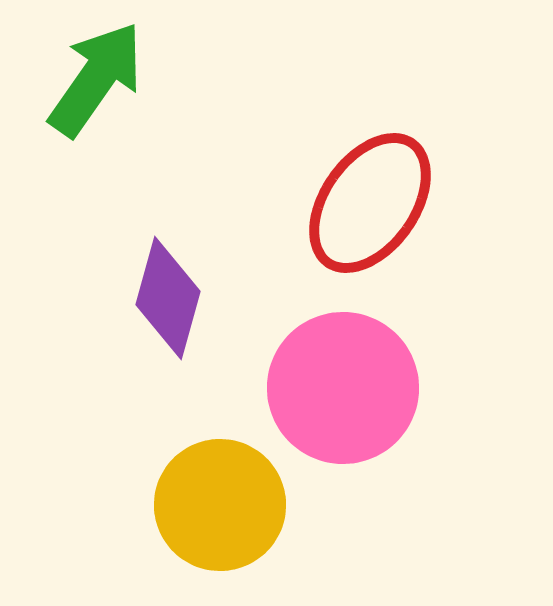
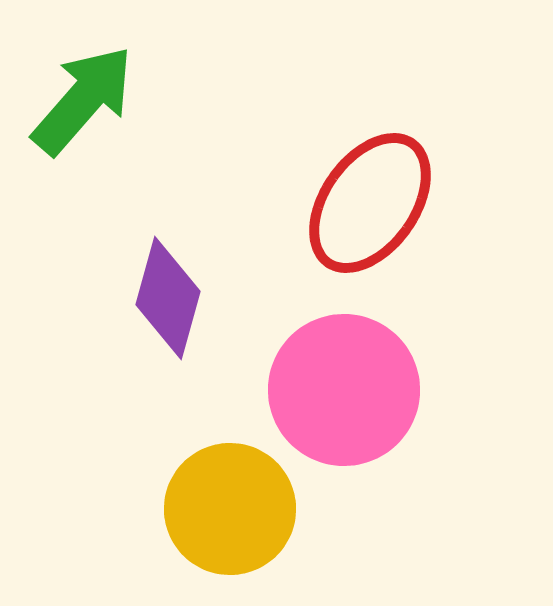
green arrow: moved 13 px left, 21 px down; rotated 6 degrees clockwise
pink circle: moved 1 px right, 2 px down
yellow circle: moved 10 px right, 4 px down
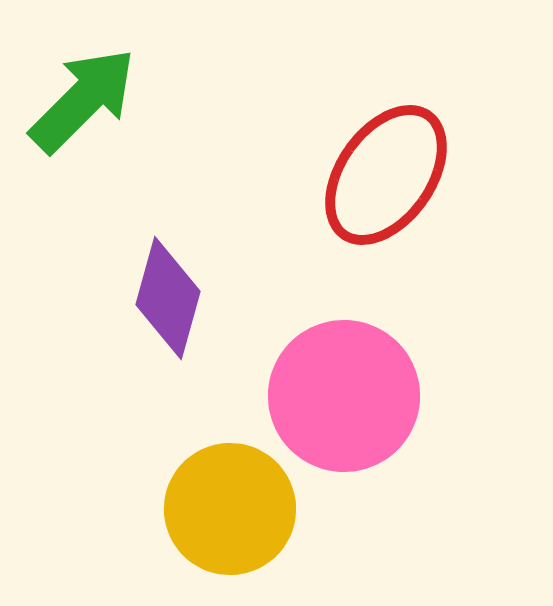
green arrow: rotated 4 degrees clockwise
red ellipse: moved 16 px right, 28 px up
pink circle: moved 6 px down
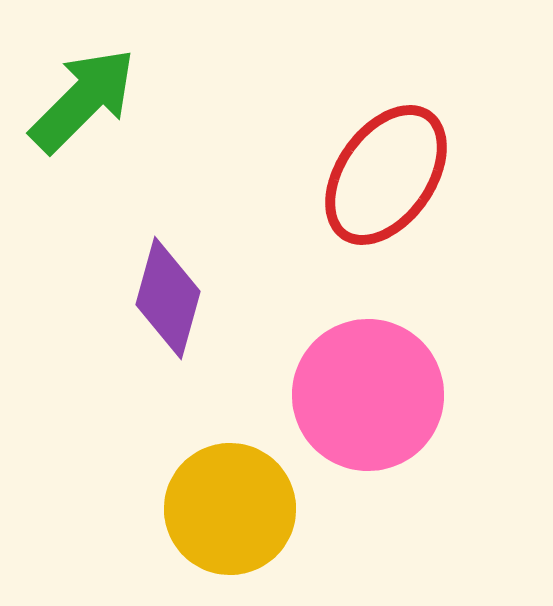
pink circle: moved 24 px right, 1 px up
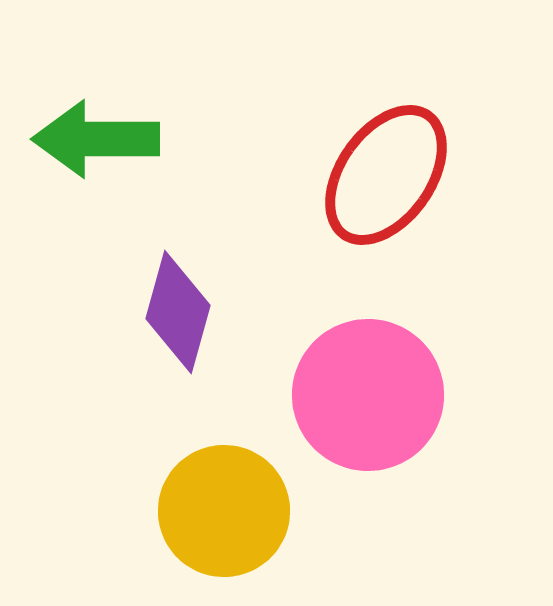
green arrow: moved 13 px right, 39 px down; rotated 135 degrees counterclockwise
purple diamond: moved 10 px right, 14 px down
yellow circle: moved 6 px left, 2 px down
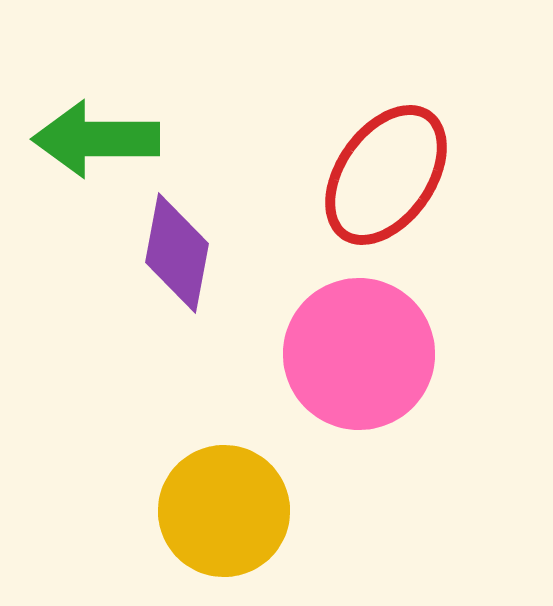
purple diamond: moved 1 px left, 59 px up; rotated 5 degrees counterclockwise
pink circle: moved 9 px left, 41 px up
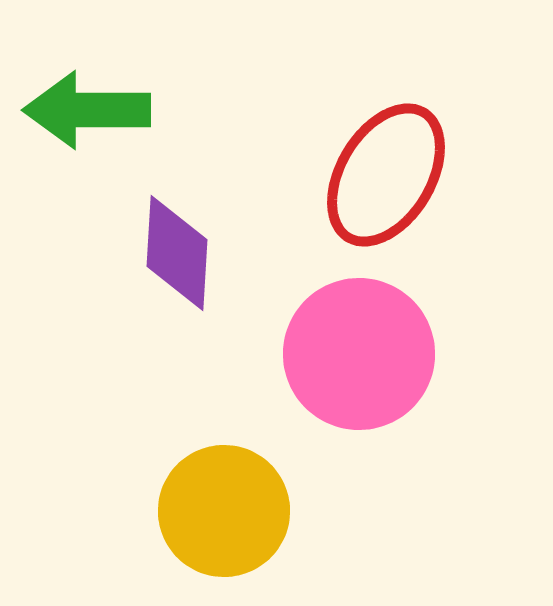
green arrow: moved 9 px left, 29 px up
red ellipse: rotated 4 degrees counterclockwise
purple diamond: rotated 7 degrees counterclockwise
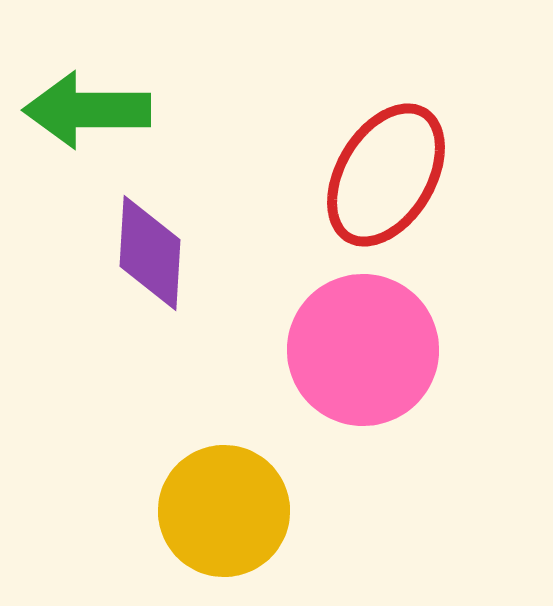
purple diamond: moved 27 px left
pink circle: moved 4 px right, 4 px up
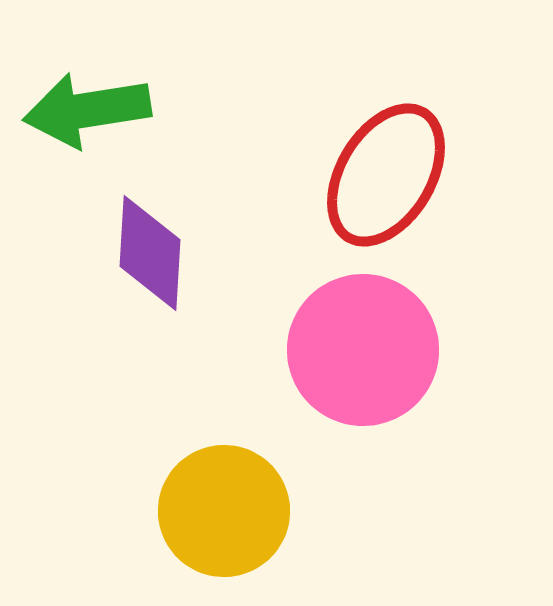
green arrow: rotated 9 degrees counterclockwise
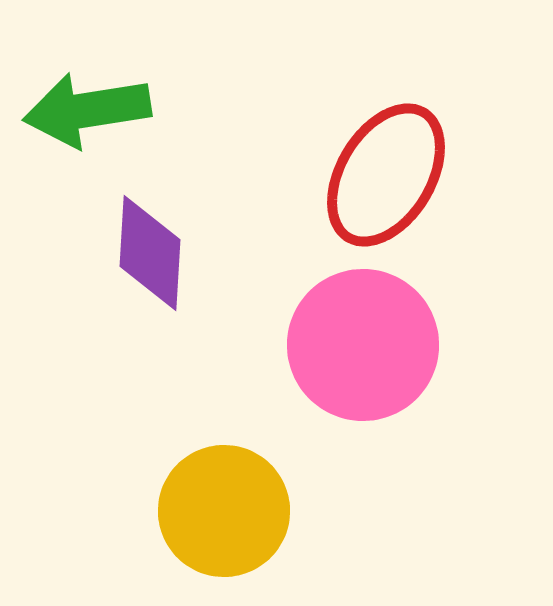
pink circle: moved 5 px up
